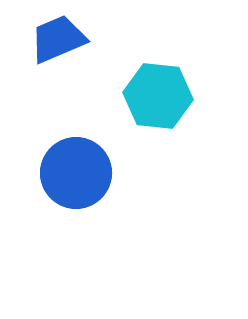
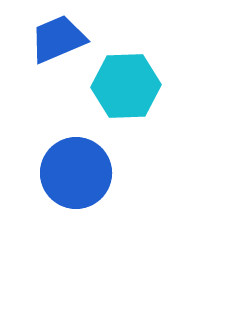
cyan hexagon: moved 32 px left, 10 px up; rotated 8 degrees counterclockwise
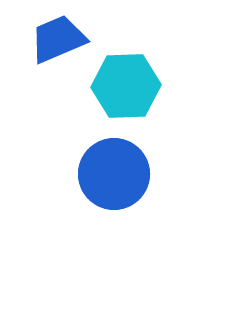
blue circle: moved 38 px right, 1 px down
